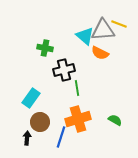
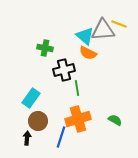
orange semicircle: moved 12 px left
brown circle: moved 2 px left, 1 px up
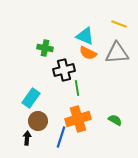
gray triangle: moved 14 px right, 23 px down
cyan triangle: rotated 18 degrees counterclockwise
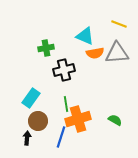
green cross: moved 1 px right; rotated 21 degrees counterclockwise
orange semicircle: moved 7 px right; rotated 36 degrees counterclockwise
green line: moved 11 px left, 16 px down
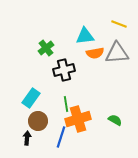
cyan triangle: rotated 30 degrees counterclockwise
green cross: rotated 28 degrees counterclockwise
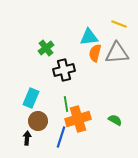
cyan triangle: moved 4 px right, 1 px down
orange semicircle: rotated 114 degrees clockwise
cyan rectangle: rotated 12 degrees counterclockwise
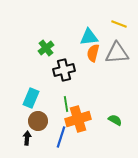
orange semicircle: moved 2 px left
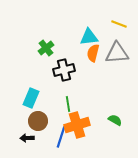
green line: moved 2 px right
orange cross: moved 1 px left, 6 px down
black arrow: rotated 96 degrees counterclockwise
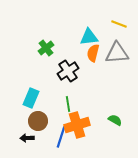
black cross: moved 4 px right, 1 px down; rotated 20 degrees counterclockwise
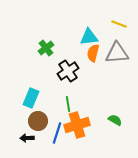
blue line: moved 4 px left, 4 px up
